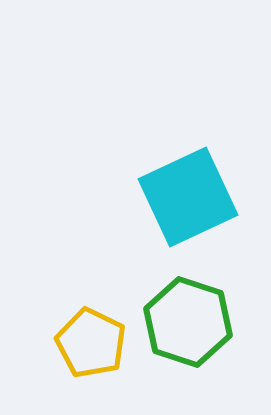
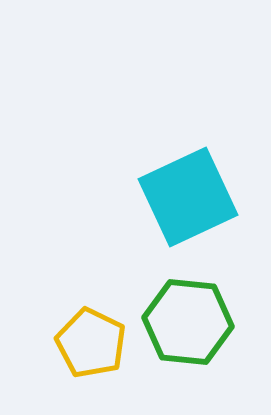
green hexagon: rotated 12 degrees counterclockwise
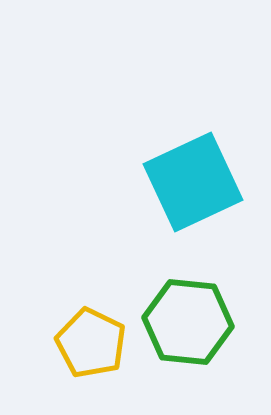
cyan square: moved 5 px right, 15 px up
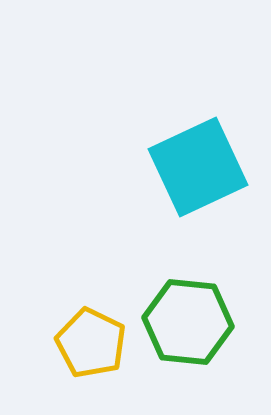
cyan square: moved 5 px right, 15 px up
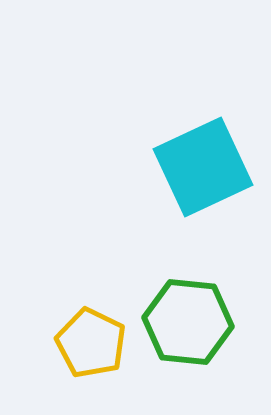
cyan square: moved 5 px right
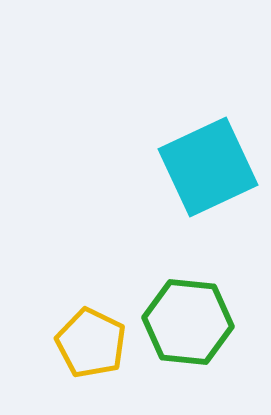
cyan square: moved 5 px right
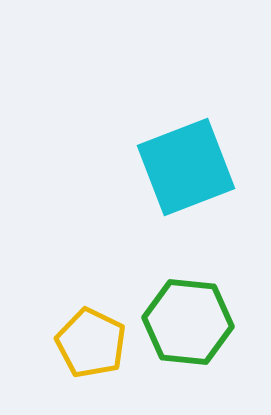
cyan square: moved 22 px left; rotated 4 degrees clockwise
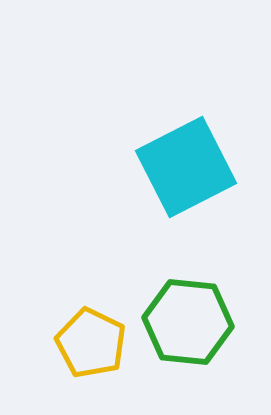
cyan square: rotated 6 degrees counterclockwise
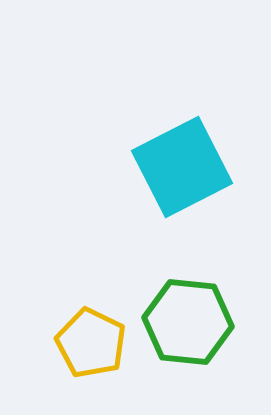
cyan square: moved 4 px left
